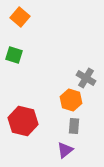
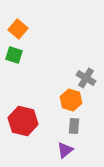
orange square: moved 2 px left, 12 px down
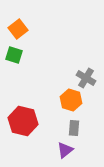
orange square: rotated 12 degrees clockwise
gray rectangle: moved 2 px down
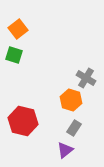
gray rectangle: rotated 28 degrees clockwise
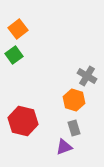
green square: rotated 36 degrees clockwise
gray cross: moved 1 px right, 2 px up
orange hexagon: moved 3 px right
gray rectangle: rotated 49 degrees counterclockwise
purple triangle: moved 1 px left, 3 px up; rotated 18 degrees clockwise
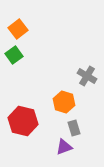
orange hexagon: moved 10 px left, 2 px down
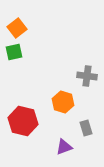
orange square: moved 1 px left, 1 px up
green square: moved 3 px up; rotated 24 degrees clockwise
gray cross: rotated 24 degrees counterclockwise
orange hexagon: moved 1 px left
gray rectangle: moved 12 px right
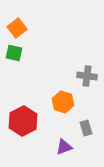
green square: moved 1 px down; rotated 24 degrees clockwise
red hexagon: rotated 20 degrees clockwise
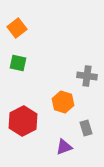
green square: moved 4 px right, 10 px down
